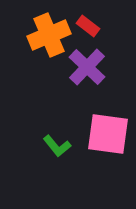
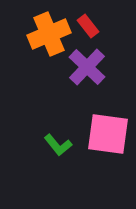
red rectangle: rotated 15 degrees clockwise
orange cross: moved 1 px up
green L-shape: moved 1 px right, 1 px up
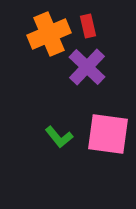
red rectangle: rotated 25 degrees clockwise
green L-shape: moved 1 px right, 8 px up
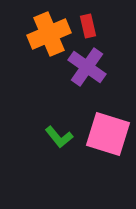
purple cross: rotated 9 degrees counterclockwise
pink square: rotated 9 degrees clockwise
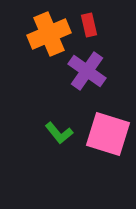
red rectangle: moved 1 px right, 1 px up
purple cross: moved 4 px down
green L-shape: moved 4 px up
